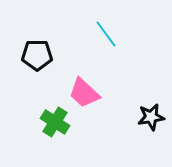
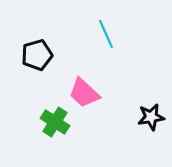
cyan line: rotated 12 degrees clockwise
black pentagon: rotated 16 degrees counterclockwise
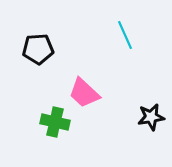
cyan line: moved 19 px right, 1 px down
black pentagon: moved 1 px right, 6 px up; rotated 12 degrees clockwise
green cross: rotated 20 degrees counterclockwise
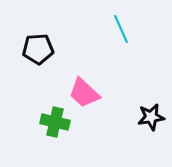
cyan line: moved 4 px left, 6 px up
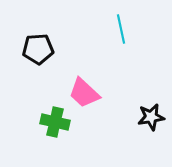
cyan line: rotated 12 degrees clockwise
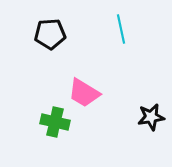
black pentagon: moved 12 px right, 15 px up
pink trapezoid: rotated 12 degrees counterclockwise
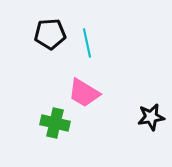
cyan line: moved 34 px left, 14 px down
green cross: moved 1 px down
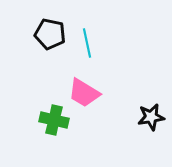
black pentagon: rotated 16 degrees clockwise
green cross: moved 1 px left, 3 px up
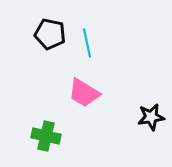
green cross: moved 8 px left, 16 px down
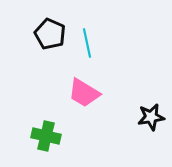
black pentagon: rotated 12 degrees clockwise
